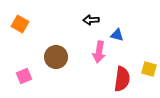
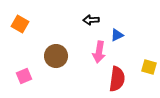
blue triangle: rotated 40 degrees counterclockwise
brown circle: moved 1 px up
yellow square: moved 2 px up
red semicircle: moved 5 px left
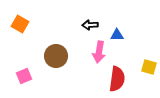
black arrow: moved 1 px left, 5 px down
blue triangle: rotated 24 degrees clockwise
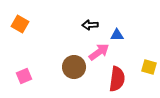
pink arrow: rotated 135 degrees counterclockwise
brown circle: moved 18 px right, 11 px down
